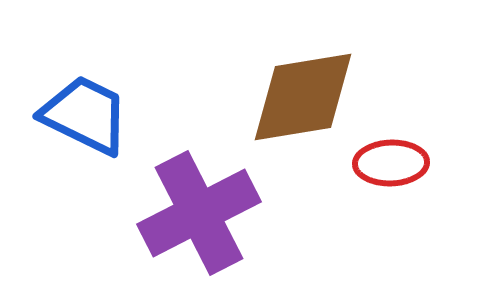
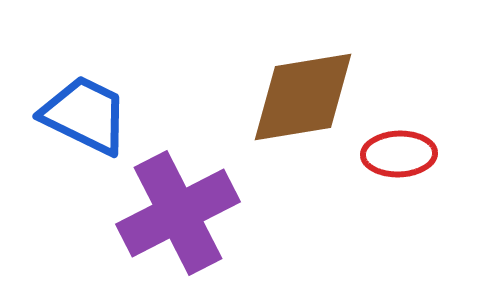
red ellipse: moved 8 px right, 9 px up
purple cross: moved 21 px left
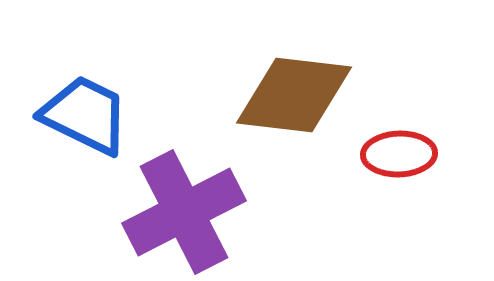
brown diamond: moved 9 px left, 2 px up; rotated 16 degrees clockwise
purple cross: moved 6 px right, 1 px up
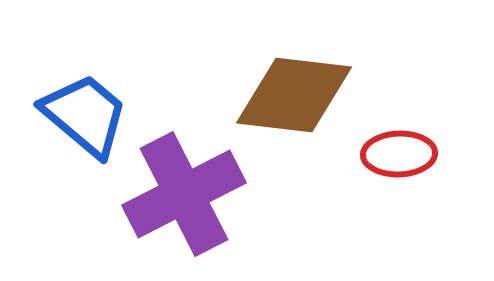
blue trapezoid: rotated 14 degrees clockwise
purple cross: moved 18 px up
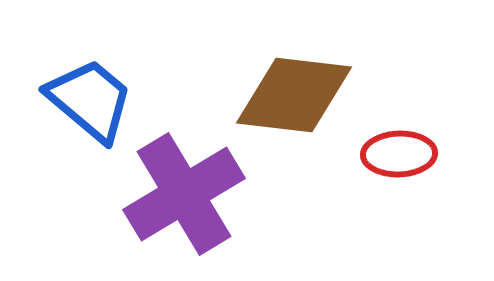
blue trapezoid: moved 5 px right, 15 px up
purple cross: rotated 4 degrees counterclockwise
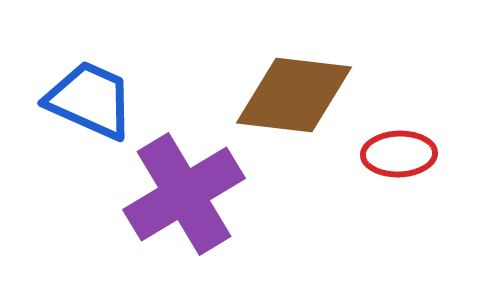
blue trapezoid: rotated 16 degrees counterclockwise
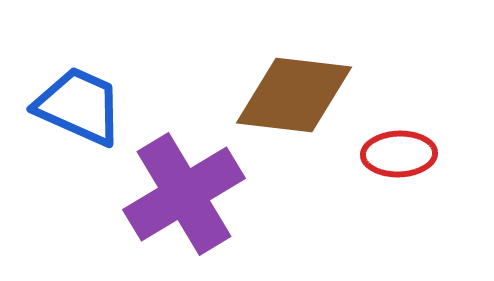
blue trapezoid: moved 11 px left, 6 px down
